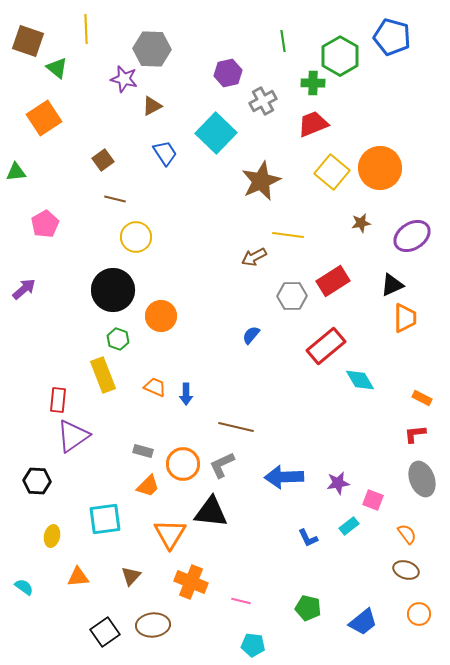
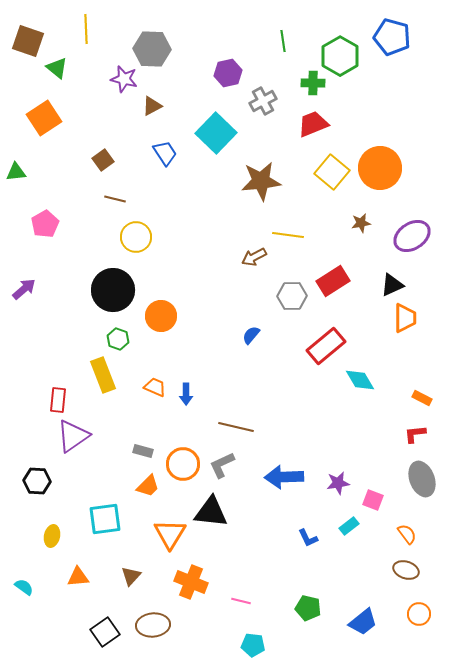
brown star at (261, 181): rotated 18 degrees clockwise
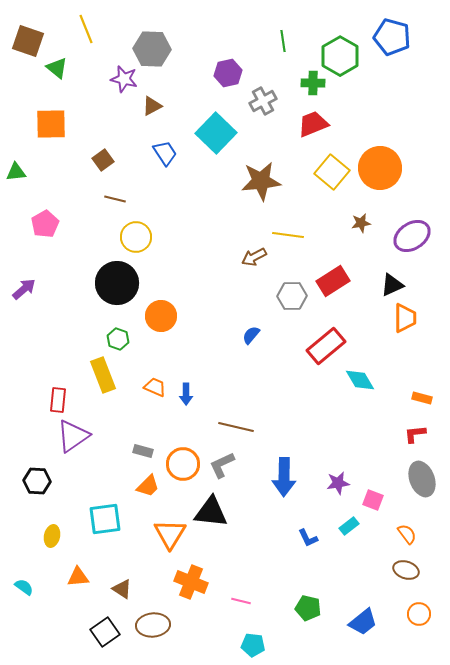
yellow line at (86, 29): rotated 20 degrees counterclockwise
orange square at (44, 118): moved 7 px right, 6 px down; rotated 32 degrees clockwise
black circle at (113, 290): moved 4 px right, 7 px up
orange rectangle at (422, 398): rotated 12 degrees counterclockwise
blue arrow at (284, 477): rotated 87 degrees counterclockwise
brown triangle at (131, 576): moved 9 px left, 13 px down; rotated 40 degrees counterclockwise
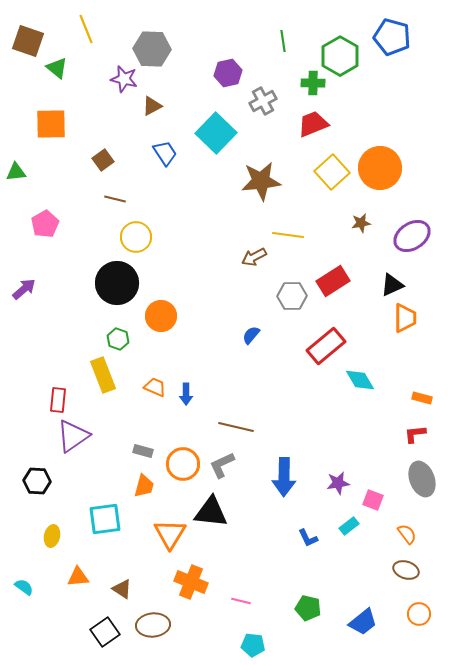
yellow square at (332, 172): rotated 8 degrees clockwise
orange trapezoid at (148, 486): moved 4 px left; rotated 30 degrees counterclockwise
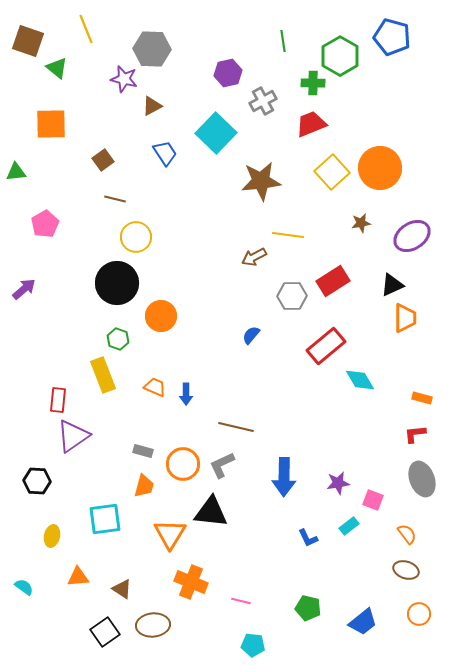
red trapezoid at (313, 124): moved 2 px left
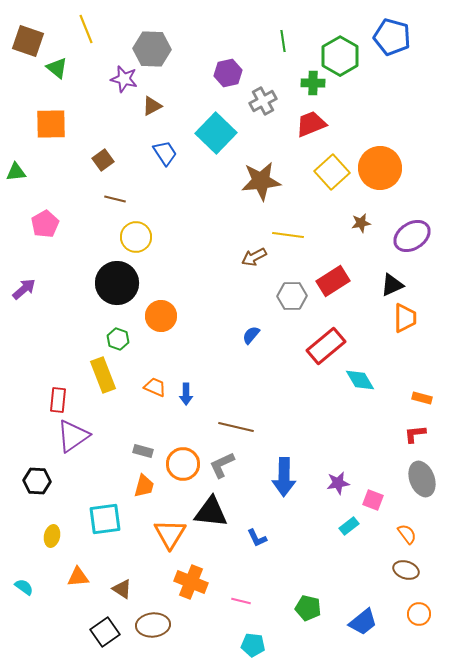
blue L-shape at (308, 538): moved 51 px left
